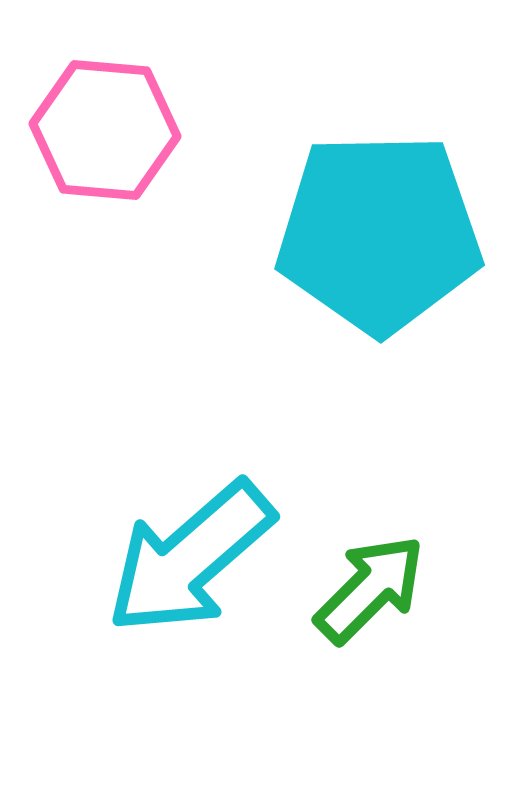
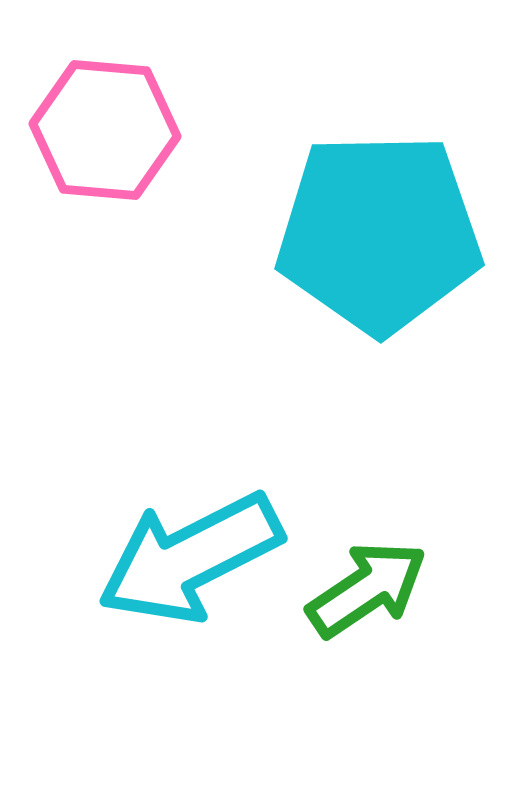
cyan arrow: rotated 14 degrees clockwise
green arrow: moved 3 px left; rotated 11 degrees clockwise
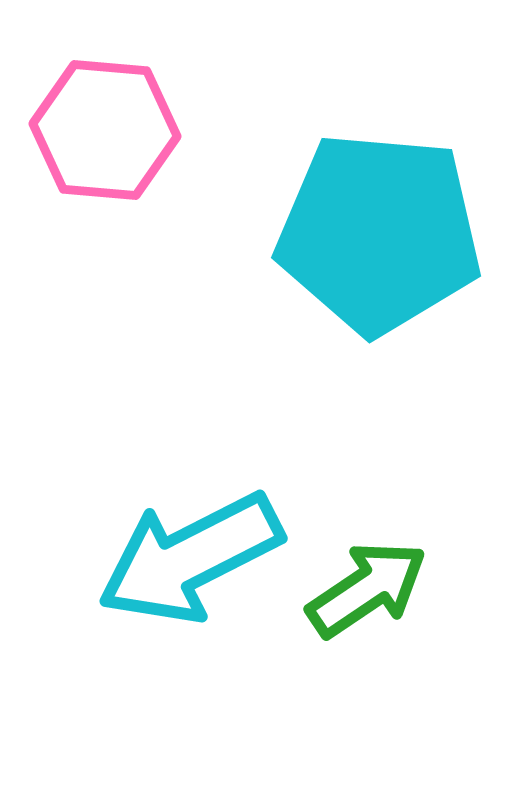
cyan pentagon: rotated 6 degrees clockwise
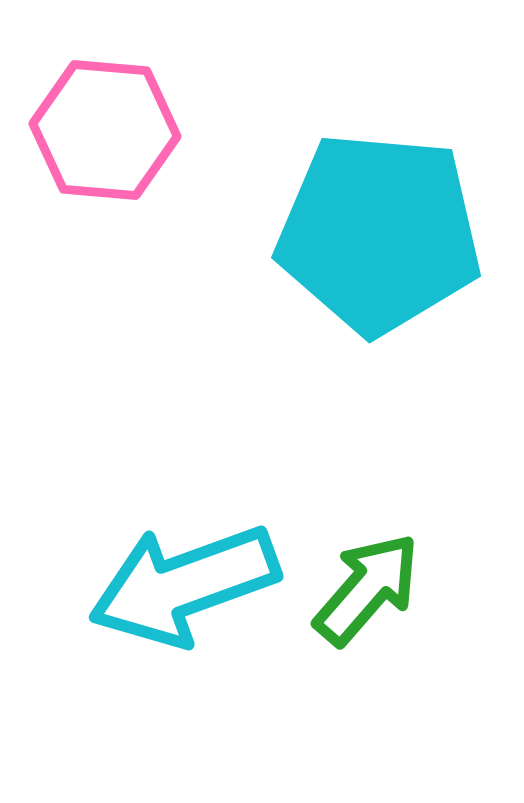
cyan arrow: moved 6 px left, 27 px down; rotated 7 degrees clockwise
green arrow: rotated 15 degrees counterclockwise
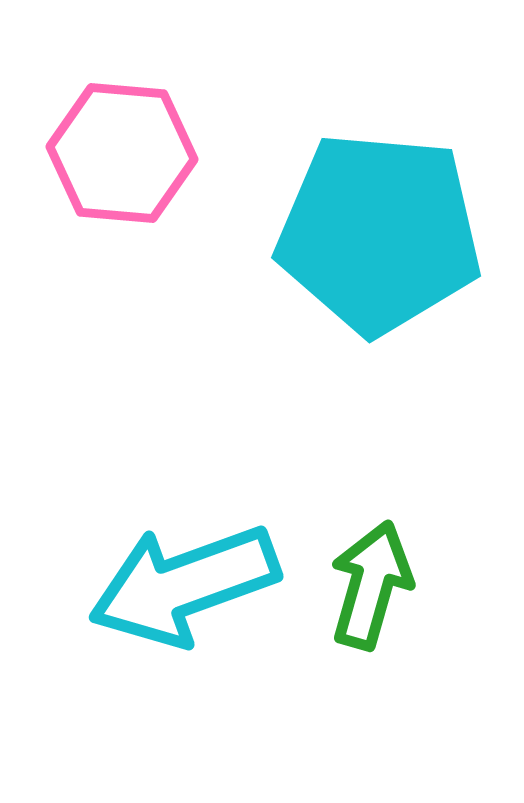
pink hexagon: moved 17 px right, 23 px down
green arrow: moved 4 px right, 4 px up; rotated 25 degrees counterclockwise
